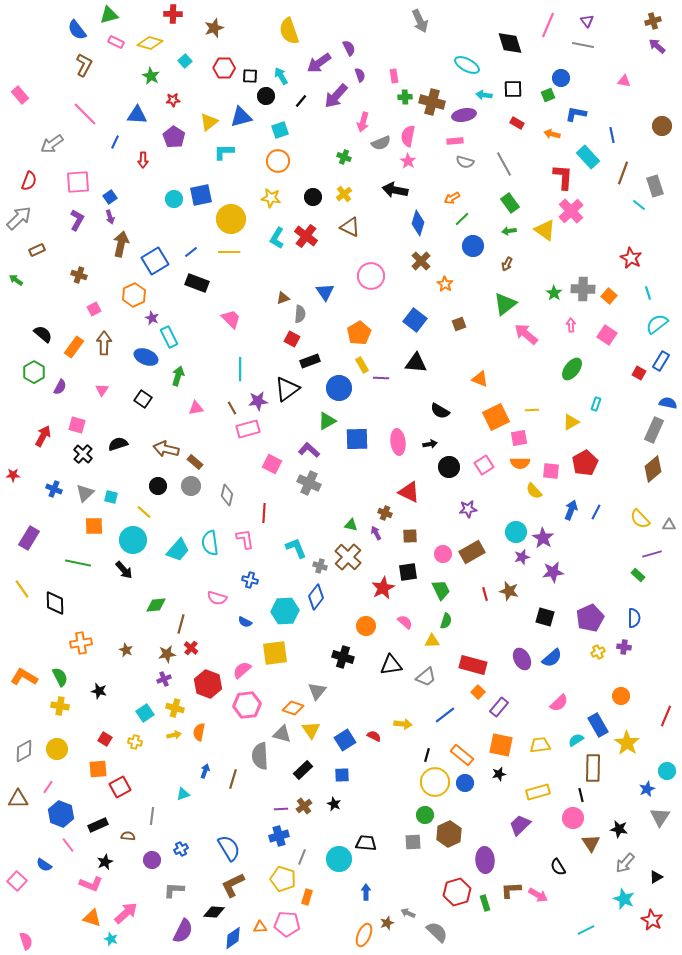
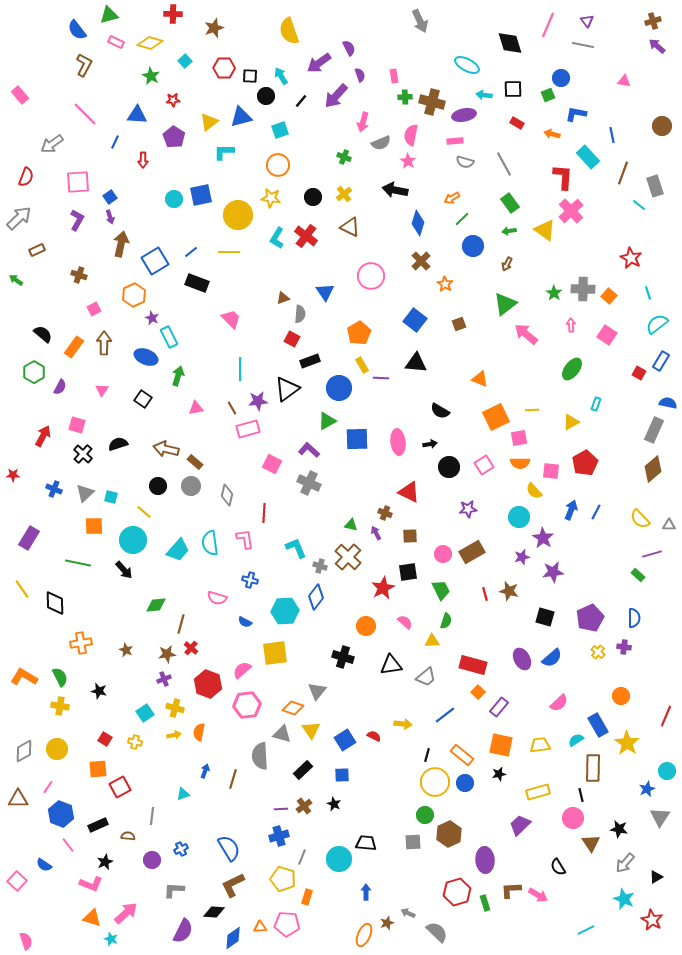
pink semicircle at (408, 136): moved 3 px right, 1 px up
orange circle at (278, 161): moved 4 px down
red semicircle at (29, 181): moved 3 px left, 4 px up
yellow circle at (231, 219): moved 7 px right, 4 px up
cyan circle at (516, 532): moved 3 px right, 15 px up
yellow cross at (598, 652): rotated 24 degrees counterclockwise
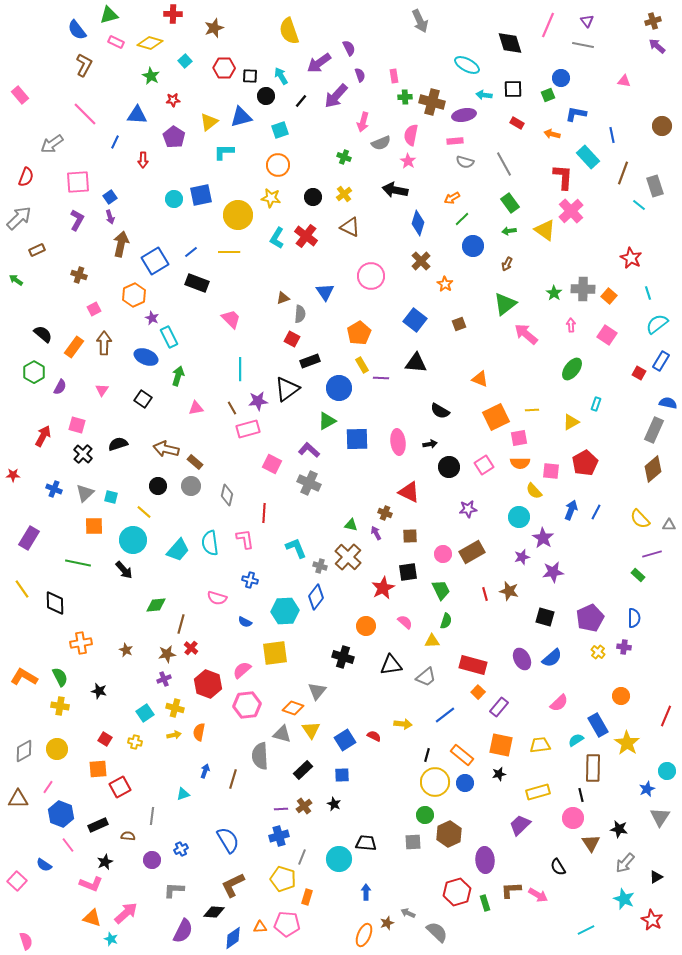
blue semicircle at (229, 848): moved 1 px left, 8 px up
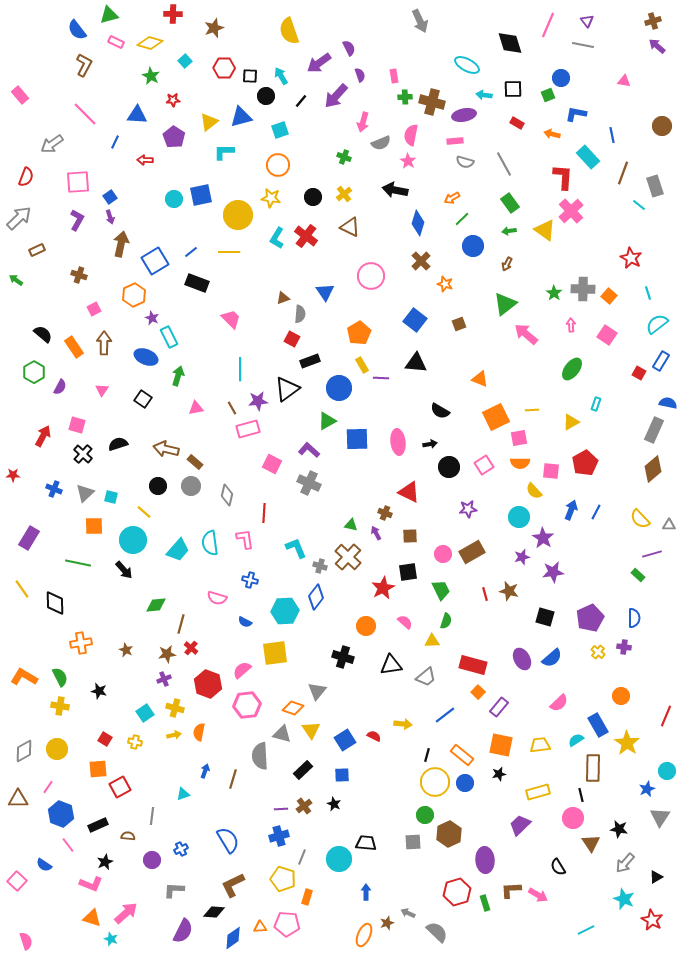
red arrow at (143, 160): moved 2 px right; rotated 91 degrees clockwise
orange star at (445, 284): rotated 14 degrees counterclockwise
orange rectangle at (74, 347): rotated 70 degrees counterclockwise
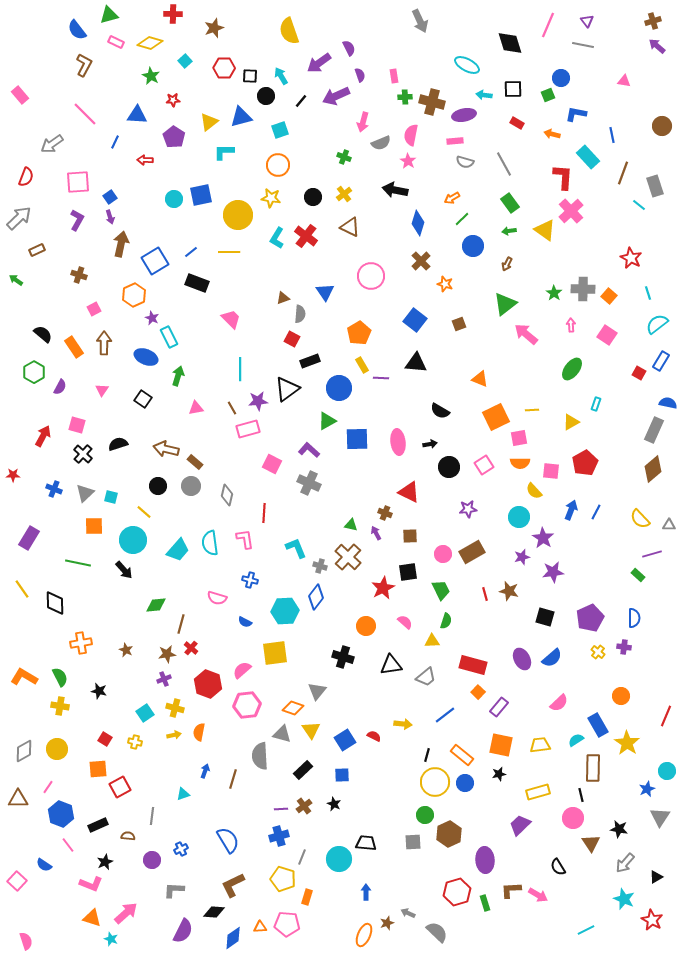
purple arrow at (336, 96): rotated 24 degrees clockwise
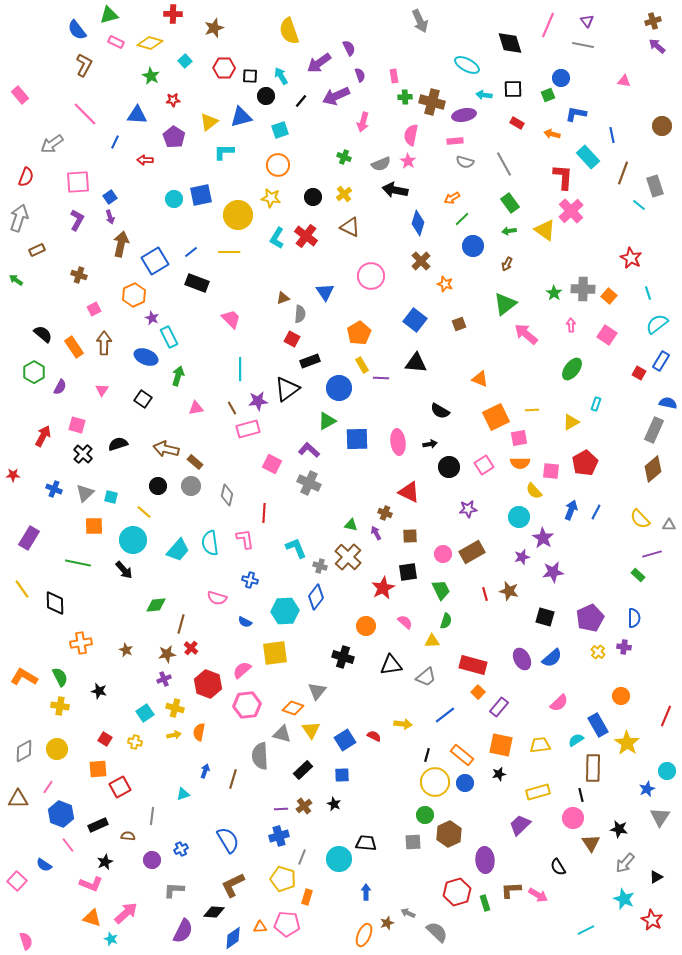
gray semicircle at (381, 143): moved 21 px down
gray arrow at (19, 218): rotated 28 degrees counterclockwise
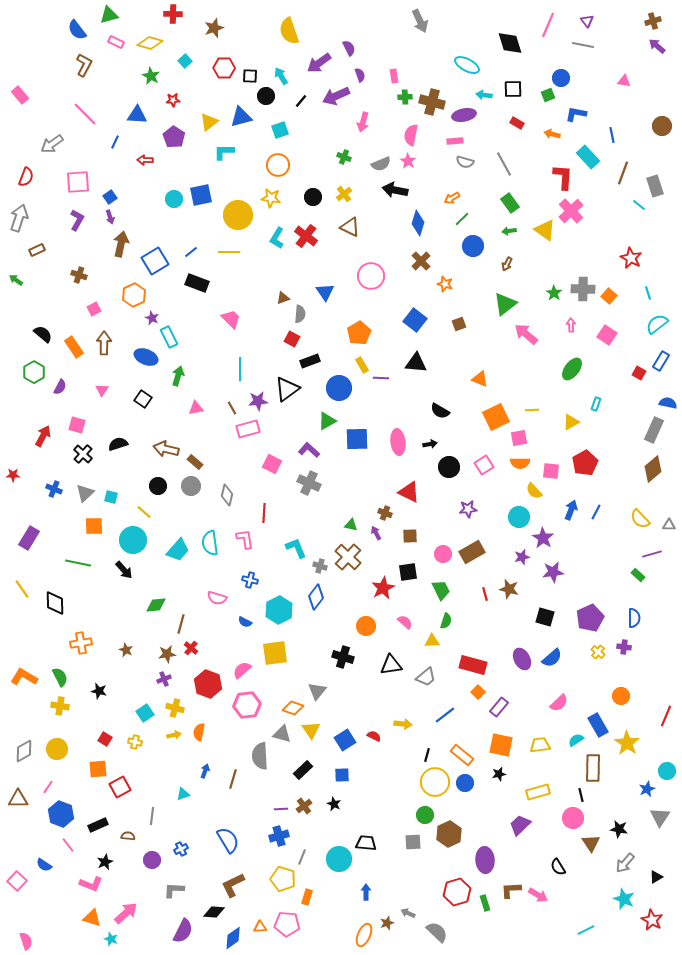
brown star at (509, 591): moved 2 px up
cyan hexagon at (285, 611): moved 6 px left, 1 px up; rotated 24 degrees counterclockwise
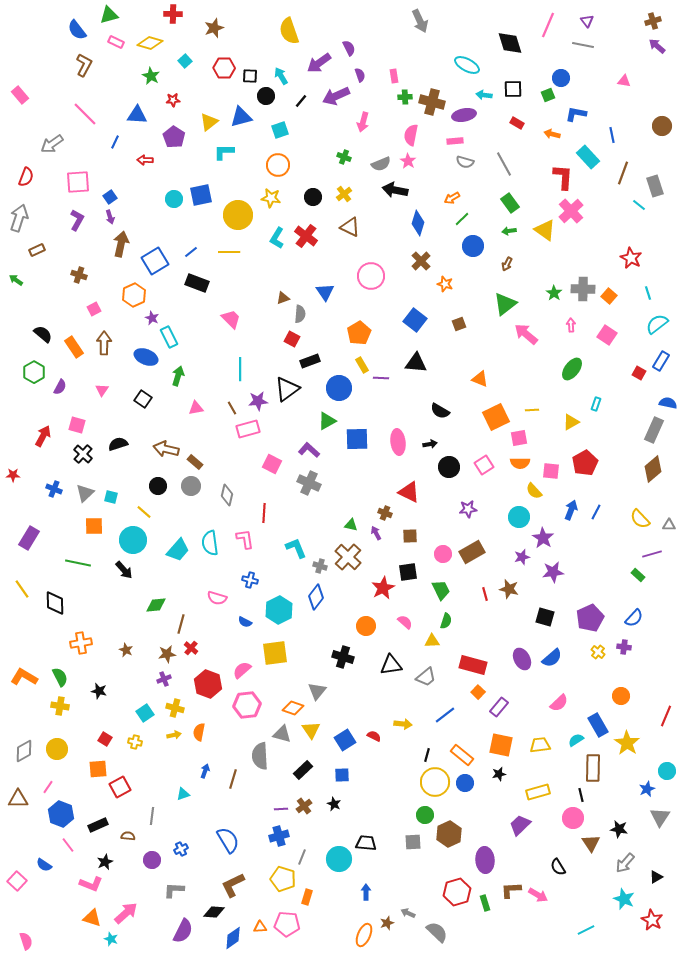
blue semicircle at (634, 618): rotated 42 degrees clockwise
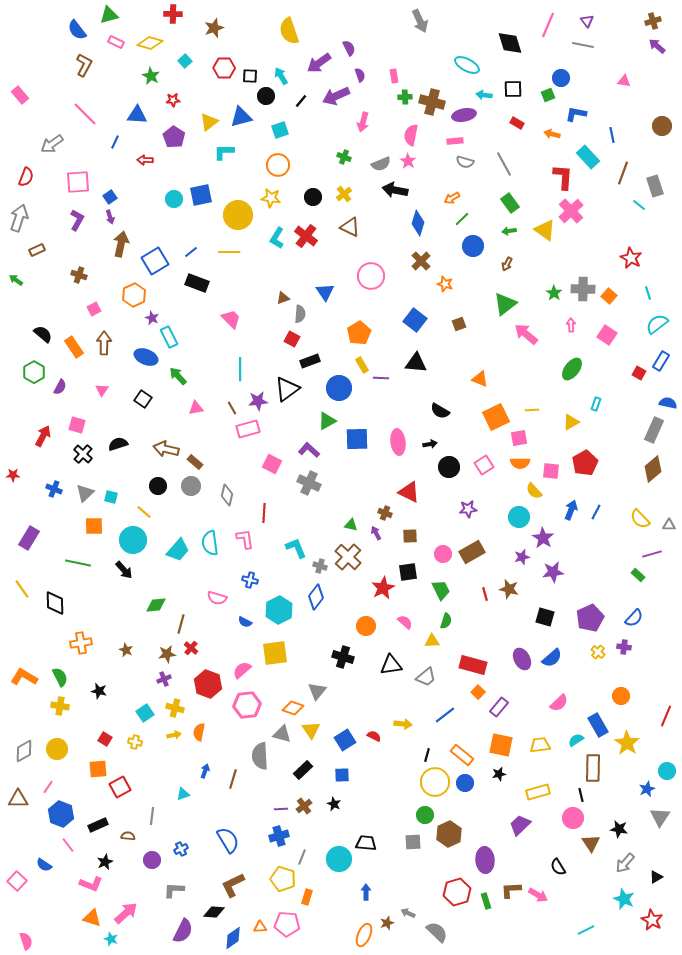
green arrow at (178, 376): rotated 60 degrees counterclockwise
green rectangle at (485, 903): moved 1 px right, 2 px up
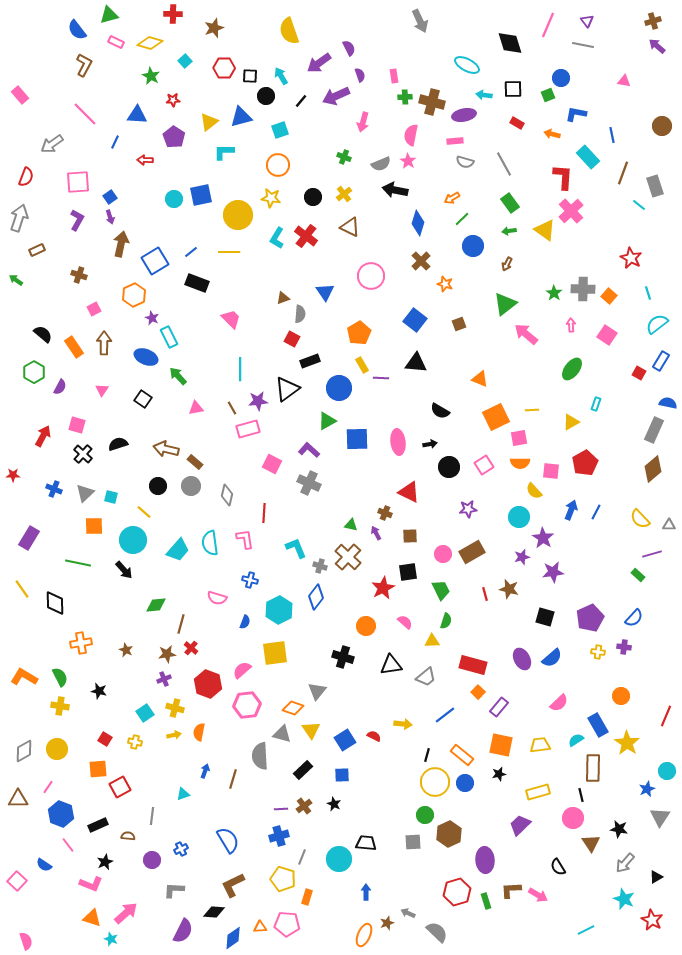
blue semicircle at (245, 622): rotated 96 degrees counterclockwise
yellow cross at (598, 652): rotated 32 degrees counterclockwise
